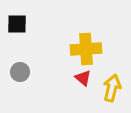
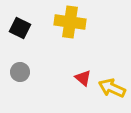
black square: moved 3 px right, 4 px down; rotated 25 degrees clockwise
yellow cross: moved 16 px left, 27 px up; rotated 12 degrees clockwise
yellow arrow: rotated 80 degrees counterclockwise
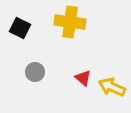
gray circle: moved 15 px right
yellow arrow: moved 1 px up
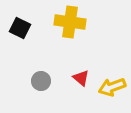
gray circle: moved 6 px right, 9 px down
red triangle: moved 2 px left
yellow arrow: rotated 44 degrees counterclockwise
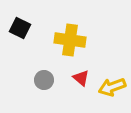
yellow cross: moved 18 px down
gray circle: moved 3 px right, 1 px up
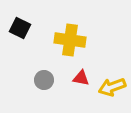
red triangle: rotated 30 degrees counterclockwise
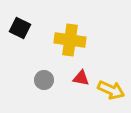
yellow arrow: moved 1 px left, 3 px down; rotated 136 degrees counterclockwise
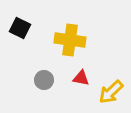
yellow arrow: moved 2 px down; rotated 112 degrees clockwise
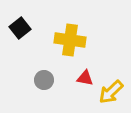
black square: rotated 25 degrees clockwise
red triangle: moved 4 px right
